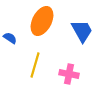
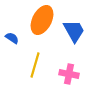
orange ellipse: moved 1 px up
blue trapezoid: moved 8 px left
blue semicircle: moved 2 px right
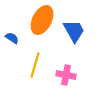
pink cross: moved 3 px left, 1 px down
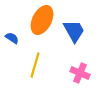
pink cross: moved 14 px right, 2 px up; rotated 12 degrees clockwise
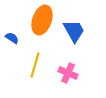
orange ellipse: rotated 8 degrees counterclockwise
pink cross: moved 12 px left
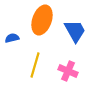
blue trapezoid: moved 1 px right
blue semicircle: rotated 48 degrees counterclockwise
pink cross: moved 2 px up
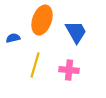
blue trapezoid: moved 1 px right, 1 px down
blue semicircle: moved 1 px right
pink cross: moved 1 px right, 1 px up; rotated 18 degrees counterclockwise
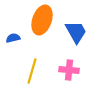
yellow line: moved 3 px left, 6 px down
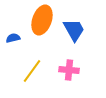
blue trapezoid: moved 2 px left, 2 px up
yellow line: rotated 20 degrees clockwise
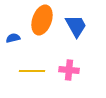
blue trapezoid: moved 2 px right, 4 px up
yellow line: rotated 55 degrees clockwise
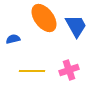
orange ellipse: moved 2 px right, 2 px up; rotated 56 degrees counterclockwise
blue semicircle: moved 1 px down
pink cross: rotated 24 degrees counterclockwise
